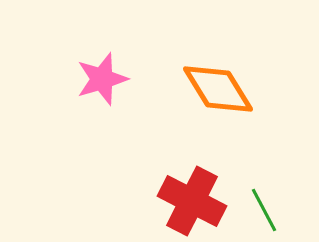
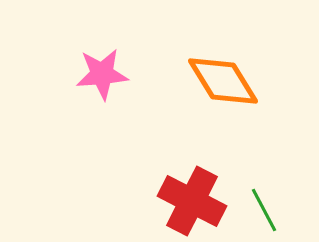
pink star: moved 5 px up; rotated 12 degrees clockwise
orange diamond: moved 5 px right, 8 px up
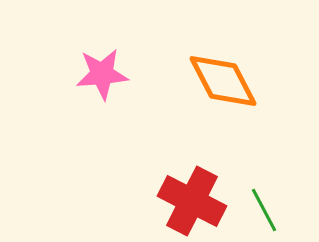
orange diamond: rotated 4 degrees clockwise
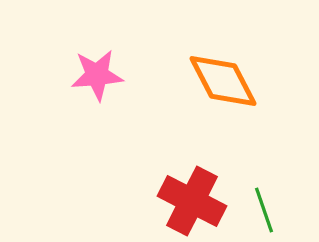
pink star: moved 5 px left, 1 px down
green line: rotated 9 degrees clockwise
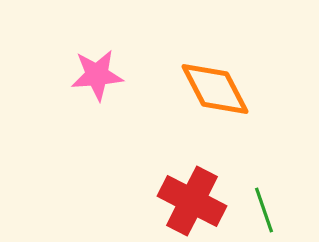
orange diamond: moved 8 px left, 8 px down
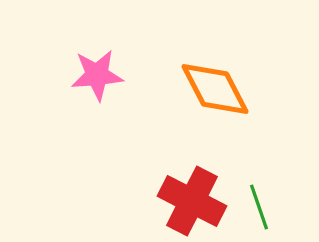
green line: moved 5 px left, 3 px up
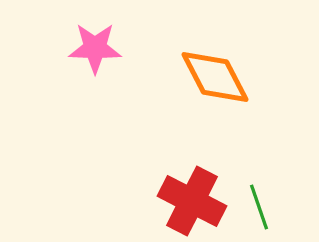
pink star: moved 2 px left, 27 px up; rotated 6 degrees clockwise
orange diamond: moved 12 px up
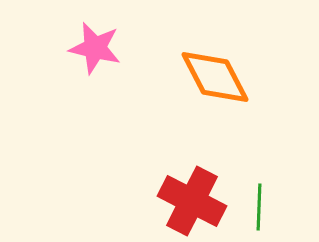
pink star: rotated 12 degrees clockwise
green line: rotated 21 degrees clockwise
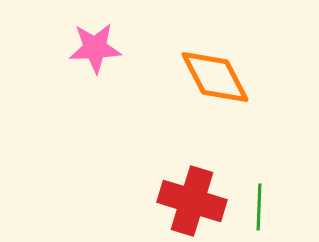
pink star: rotated 16 degrees counterclockwise
red cross: rotated 10 degrees counterclockwise
